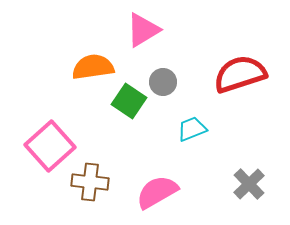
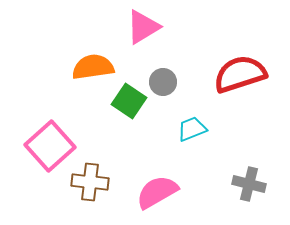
pink triangle: moved 3 px up
gray cross: rotated 32 degrees counterclockwise
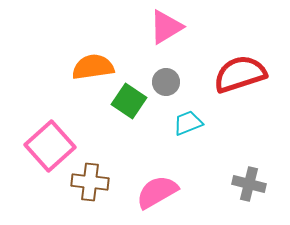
pink triangle: moved 23 px right
gray circle: moved 3 px right
cyan trapezoid: moved 4 px left, 6 px up
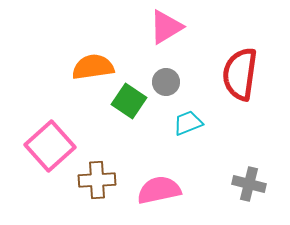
red semicircle: rotated 64 degrees counterclockwise
brown cross: moved 7 px right, 2 px up; rotated 9 degrees counterclockwise
pink semicircle: moved 2 px right, 2 px up; rotated 18 degrees clockwise
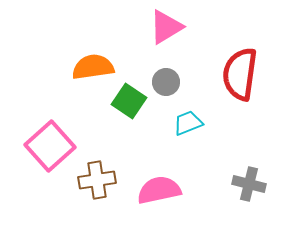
brown cross: rotated 6 degrees counterclockwise
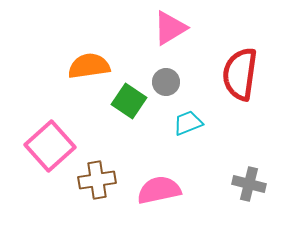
pink triangle: moved 4 px right, 1 px down
orange semicircle: moved 4 px left, 1 px up
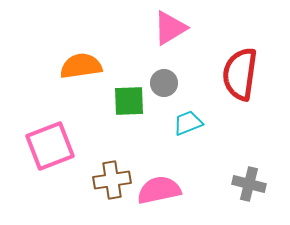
orange semicircle: moved 8 px left
gray circle: moved 2 px left, 1 px down
green square: rotated 36 degrees counterclockwise
pink square: rotated 21 degrees clockwise
brown cross: moved 15 px right
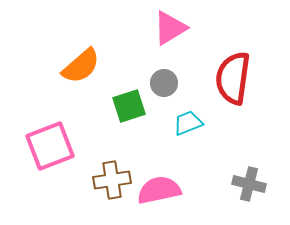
orange semicircle: rotated 147 degrees clockwise
red semicircle: moved 7 px left, 4 px down
green square: moved 5 px down; rotated 16 degrees counterclockwise
